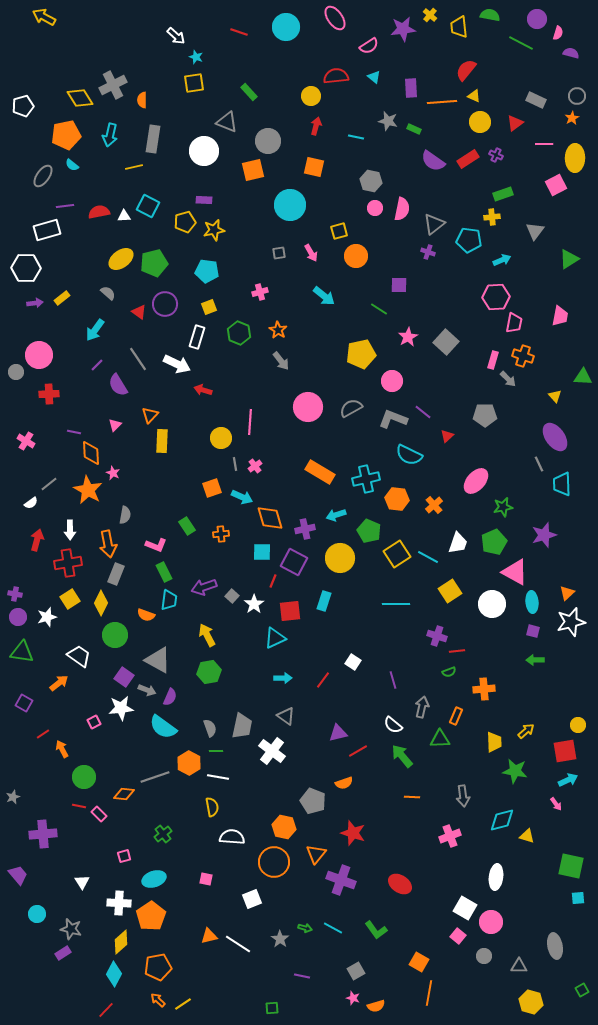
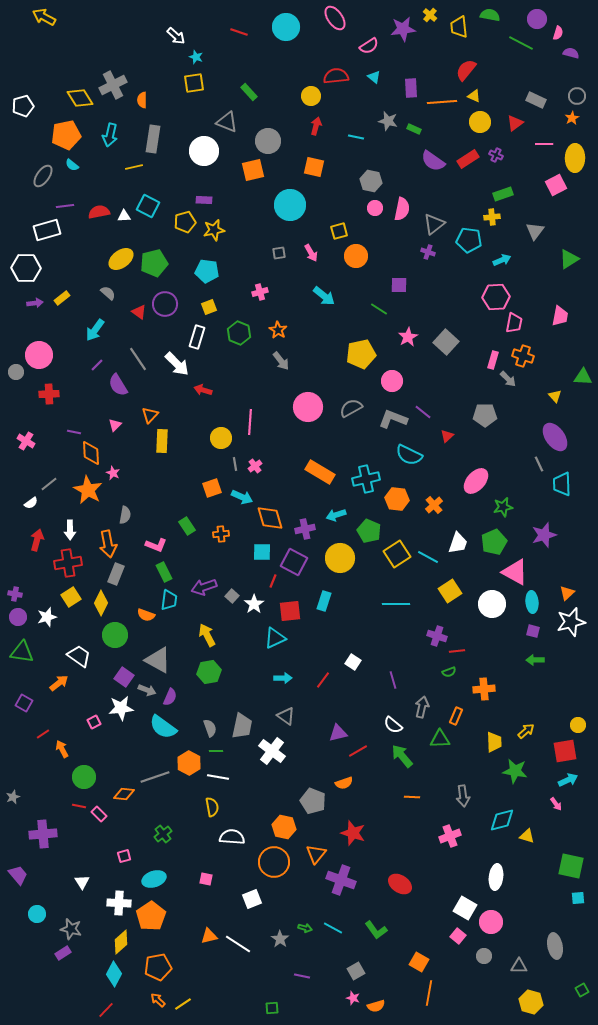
white arrow at (177, 364): rotated 20 degrees clockwise
yellow square at (70, 599): moved 1 px right, 2 px up
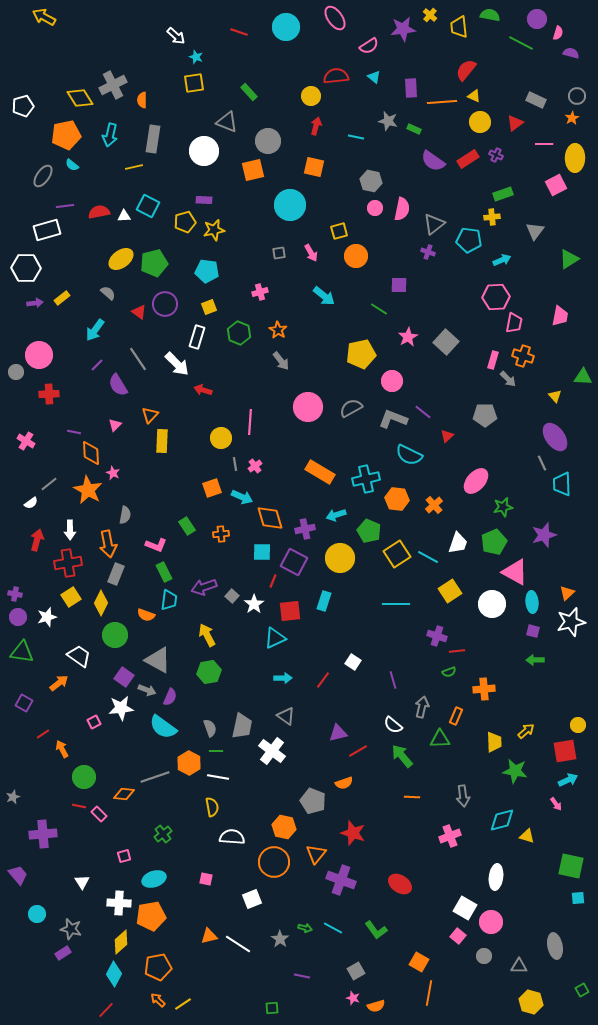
gray line at (539, 464): moved 3 px right, 1 px up
orange pentagon at (151, 916): rotated 24 degrees clockwise
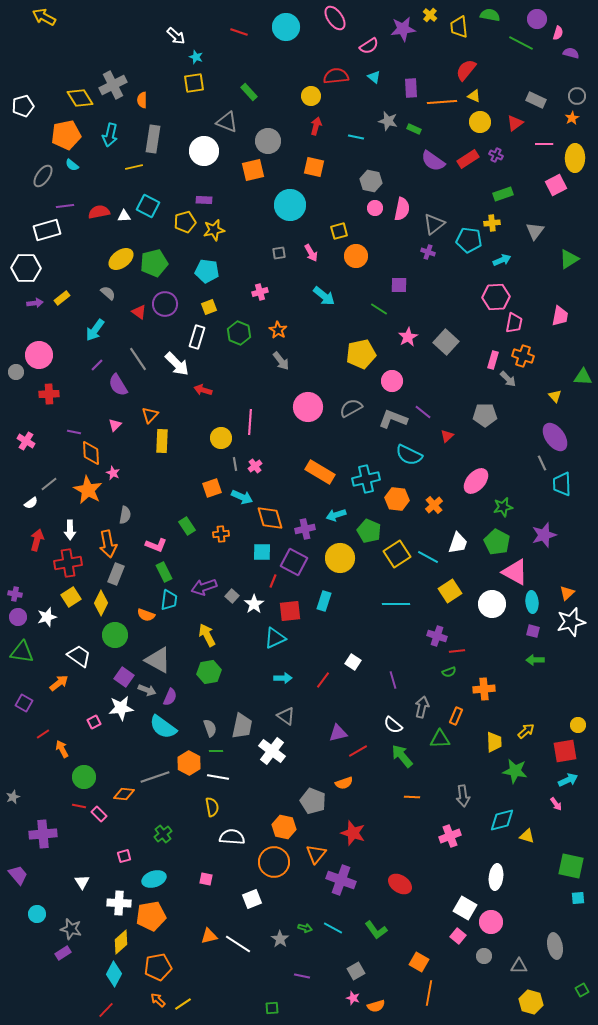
yellow cross at (492, 217): moved 6 px down
green pentagon at (494, 542): moved 3 px right; rotated 20 degrees counterclockwise
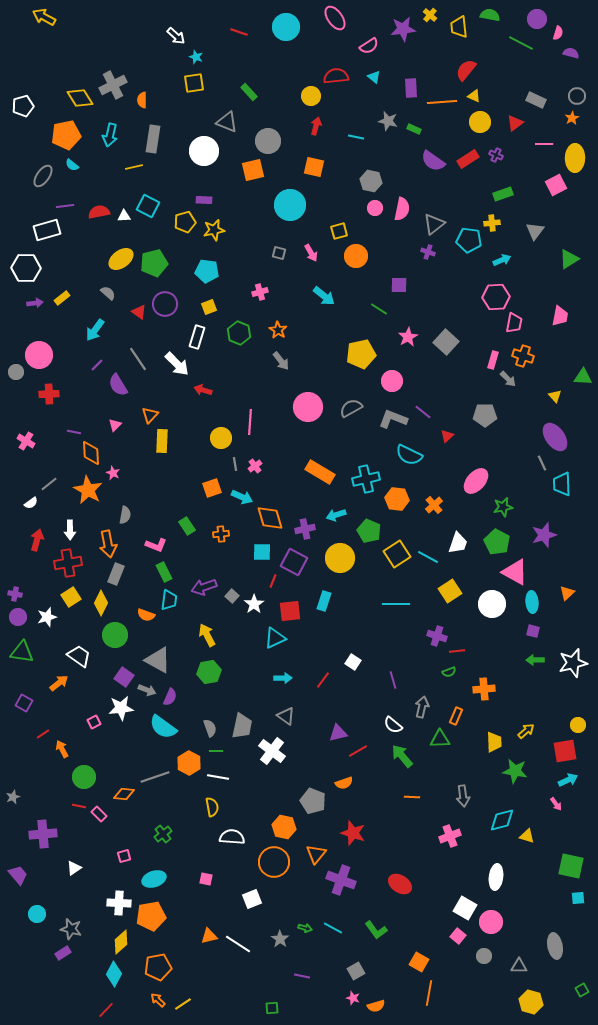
gray square at (279, 253): rotated 24 degrees clockwise
white star at (571, 622): moved 2 px right, 41 px down
white triangle at (82, 882): moved 8 px left, 14 px up; rotated 28 degrees clockwise
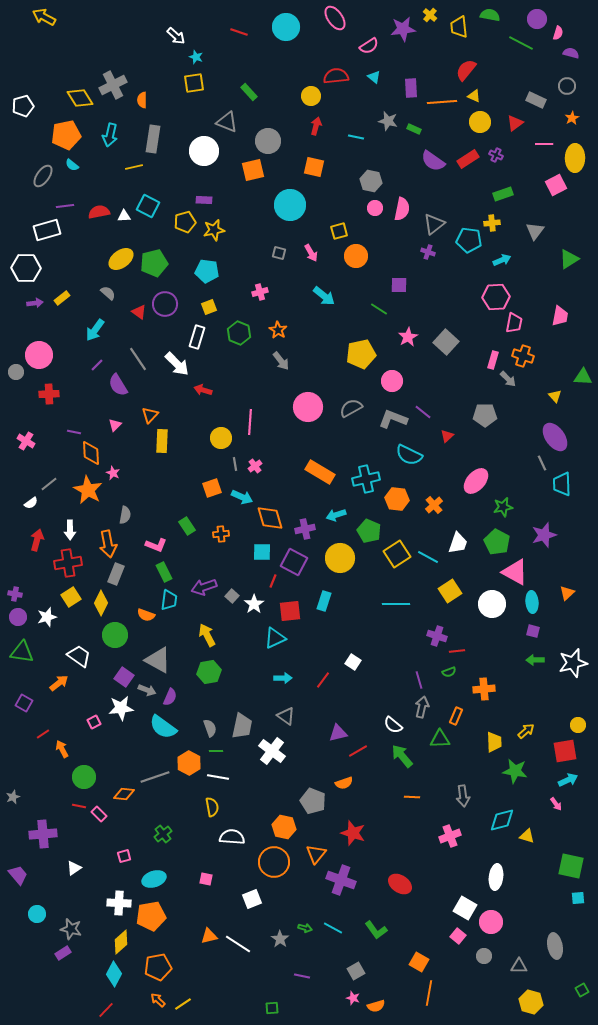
gray circle at (577, 96): moved 10 px left, 10 px up
purple line at (393, 680): moved 26 px right
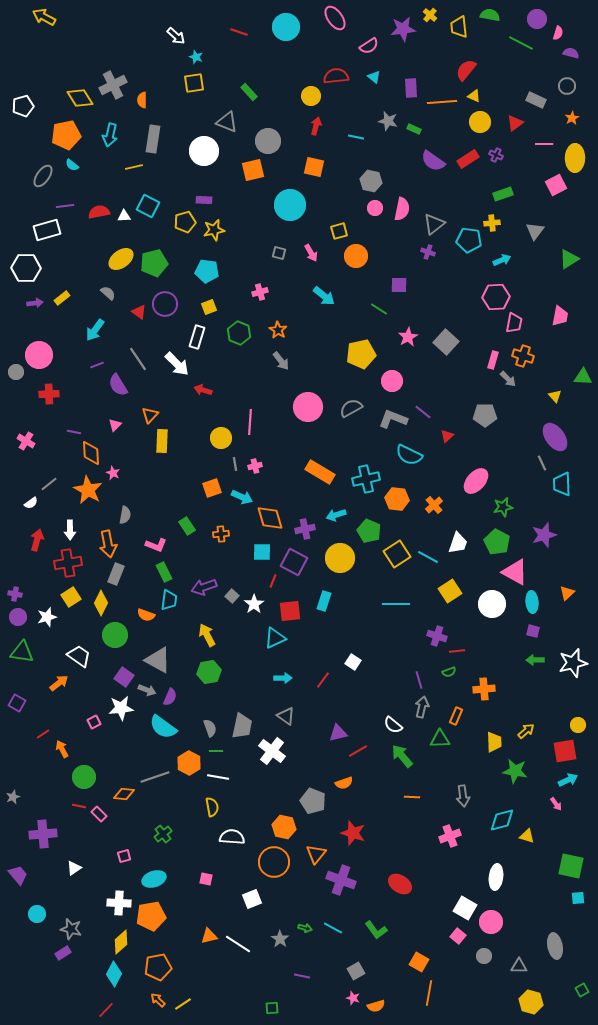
purple line at (97, 365): rotated 24 degrees clockwise
pink cross at (255, 466): rotated 24 degrees clockwise
purple square at (24, 703): moved 7 px left
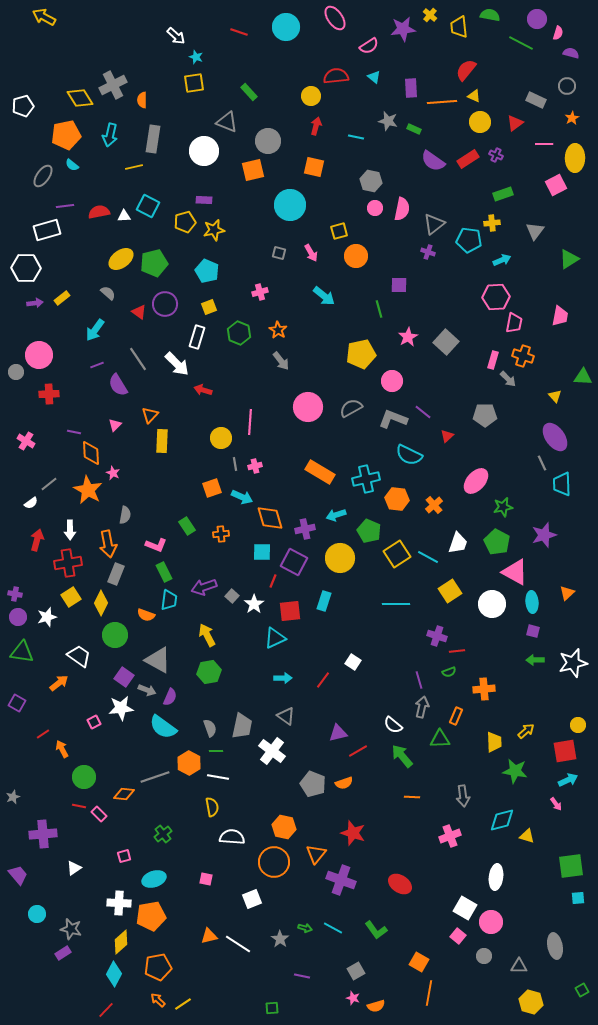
cyan pentagon at (207, 271): rotated 15 degrees clockwise
green line at (379, 309): rotated 42 degrees clockwise
gray pentagon at (313, 801): moved 17 px up
green square at (571, 866): rotated 20 degrees counterclockwise
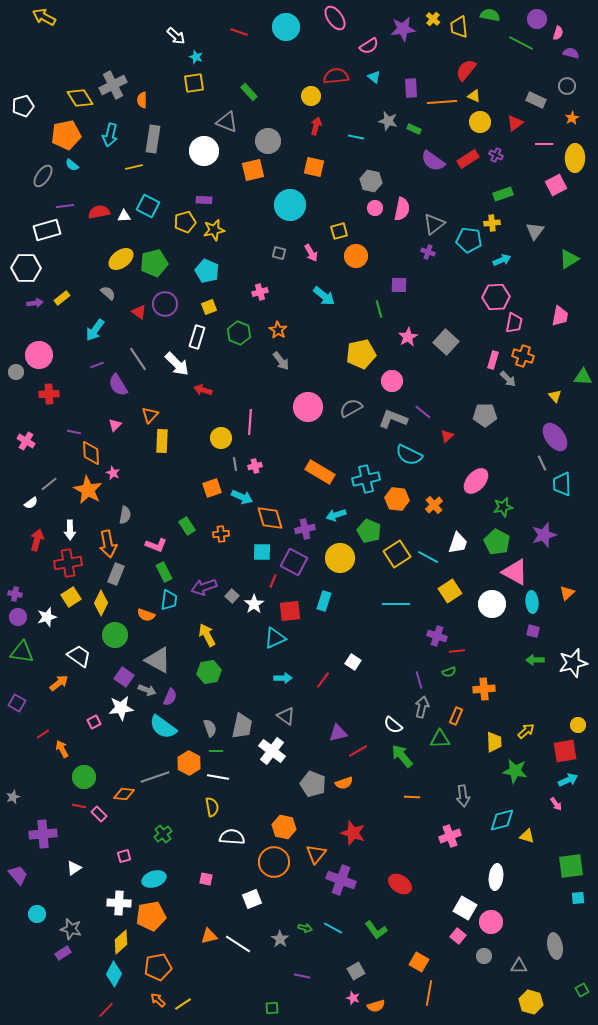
yellow cross at (430, 15): moved 3 px right, 4 px down
